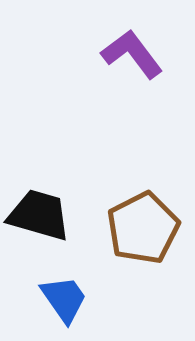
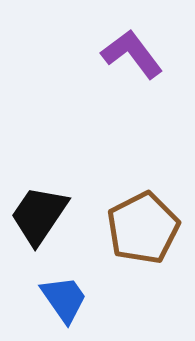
black trapezoid: rotated 72 degrees counterclockwise
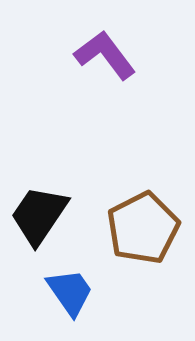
purple L-shape: moved 27 px left, 1 px down
blue trapezoid: moved 6 px right, 7 px up
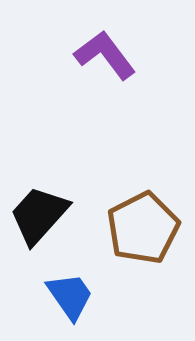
black trapezoid: rotated 8 degrees clockwise
blue trapezoid: moved 4 px down
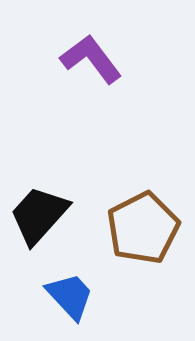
purple L-shape: moved 14 px left, 4 px down
blue trapezoid: rotated 8 degrees counterclockwise
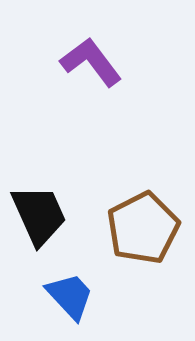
purple L-shape: moved 3 px down
black trapezoid: rotated 114 degrees clockwise
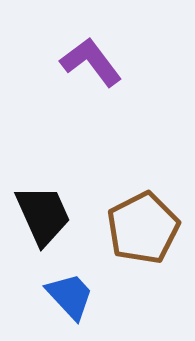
black trapezoid: moved 4 px right
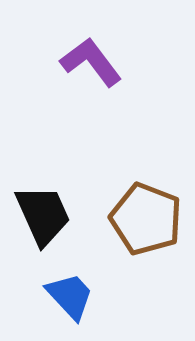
brown pentagon: moved 3 px right, 9 px up; rotated 24 degrees counterclockwise
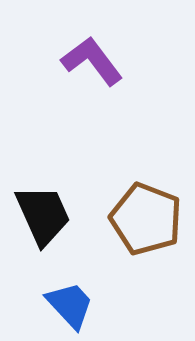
purple L-shape: moved 1 px right, 1 px up
blue trapezoid: moved 9 px down
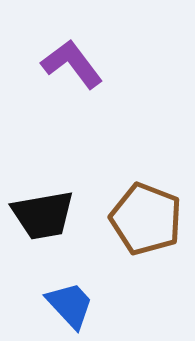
purple L-shape: moved 20 px left, 3 px down
black trapezoid: rotated 104 degrees clockwise
